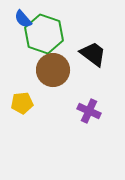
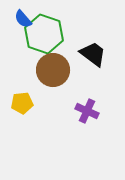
purple cross: moved 2 px left
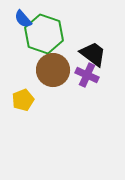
yellow pentagon: moved 1 px right, 3 px up; rotated 15 degrees counterclockwise
purple cross: moved 36 px up
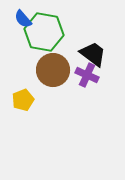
green hexagon: moved 2 px up; rotated 9 degrees counterclockwise
